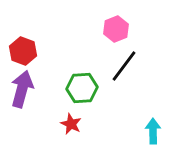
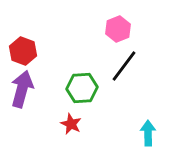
pink hexagon: moved 2 px right
cyan arrow: moved 5 px left, 2 px down
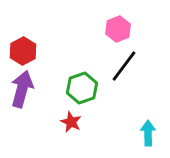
red hexagon: rotated 12 degrees clockwise
green hexagon: rotated 16 degrees counterclockwise
red star: moved 2 px up
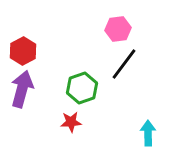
pink hexagon: rotated 15 degrees clockwise
black line: moved 2 px up
red star: rotated 30 degrees counterclockwise
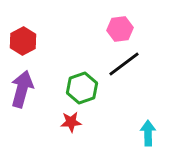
pink hexagon: moved 2 px right
red hexagon: moved 10 px up
black line: rotated 16 degrees clockwise
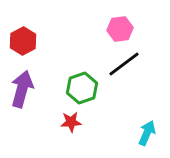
cyan arrow: moved 1 px left; rotated 25 degrees clockwise
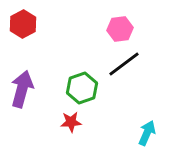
red hexagon: moved 17 px up
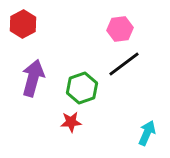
purple arrow: moved 11 px right, 11 px up
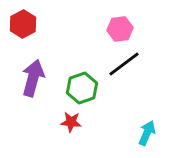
red star: rotated 10 degrees clockwise
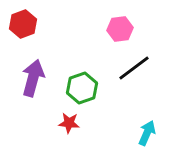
red hexagon: rotated 8 degrees clockwise
black line: moved 10 px right, 4 px down
red star: moved 2 px left, 1 px down
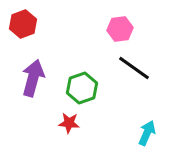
black line: rotated 72 degrees clockwise
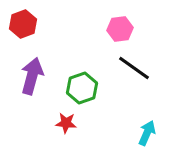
purple arrow: moved 1 px left, 2 px up
red star: moved 3 px left
